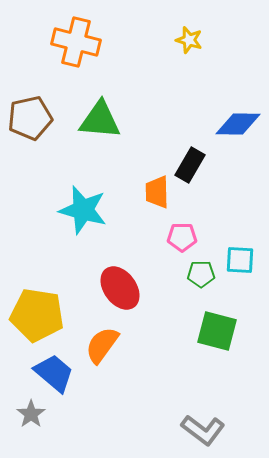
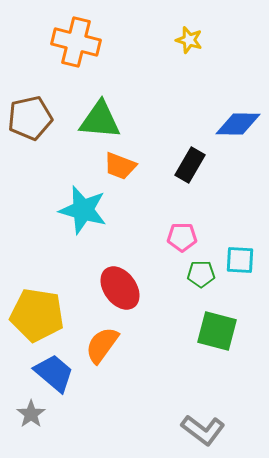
orange trapezoid: moved 37 px left, 26 px up; rotated 68 degrees counterclockwise
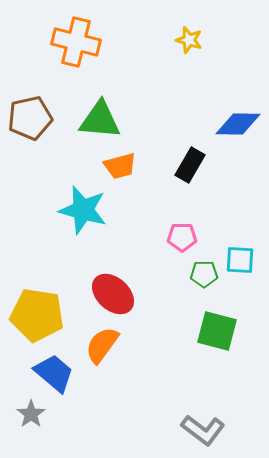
orange trapezoid: rotated 36 degrees counterclockwise
green pentagon: moved 3 px right
red ellipse: moved 7 px left, 6 px down; rotated 12 degrees counterclockwise
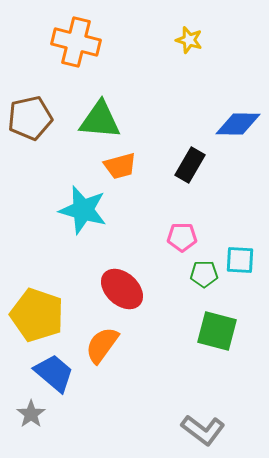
red ellipse: moved 9 px right, 5 px up
yellow pentagon: rotated 10 degrees clockwise
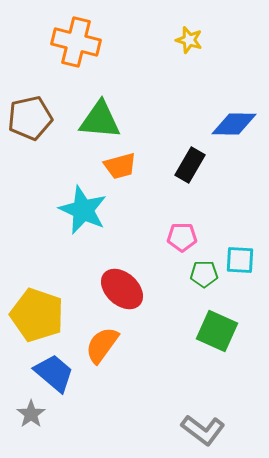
blue diamond: moved 4 px left
cyan star: rotated 9 degrees clockwise
green square: rotated 9 degrees clockwise
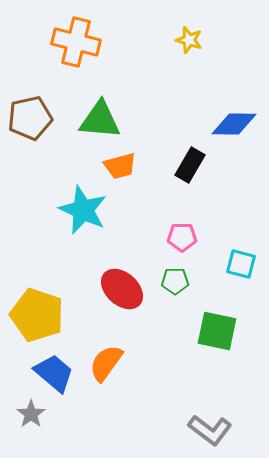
cyan square: moved 1 px right, 4 px down; rotated 12 degrees clockwise
green pentagon: moved 29 px left, 7 px down
green square: rotated 12 degrees counterclockwise
orange semicircle: moved 4 px right, 18 px down
gray L-shape: moved 7 px right
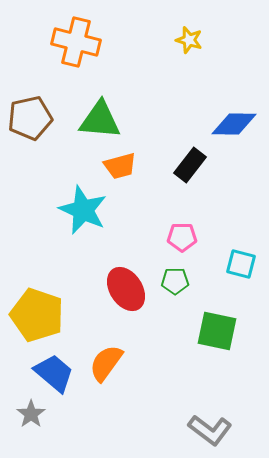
black rectangle: rotated 8 degrees clockwise
red ellipse: moved 4 px right; rotated 15 degrees clockwise
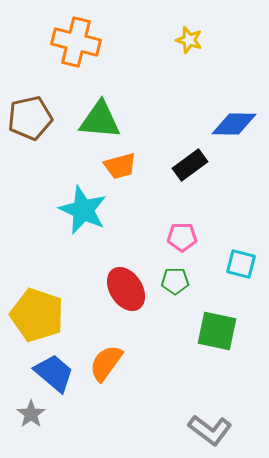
black rectangle: rotated 16 degrees clockwise
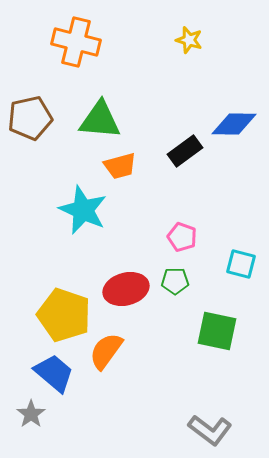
black rectangle: moved 5 px left, 14 px up
pink pentagon: rotated 20 degrees clockwise
red ellipse: rotated 72 degrees counterclockwise
yellow pentagon: moved 27 px right
orange semicircle: moved 12 px up
